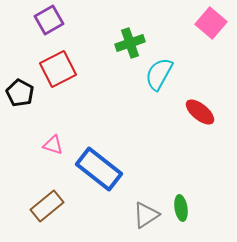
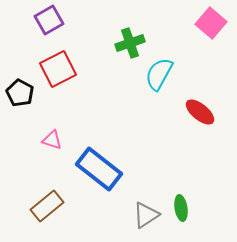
pink triangle: moved 1 px left, 5 px up
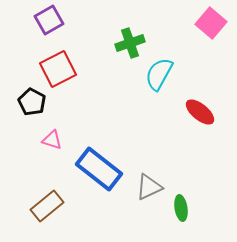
black pentagon: moved 12 px right, 9 px down
gray triangle: moved 3 px right, 28 px up; rotated 8 degrees clockwise
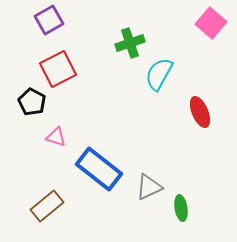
red ellipse: rotated 28 degrees clockwise
pink triangle: moved 4 px right, 3 px up
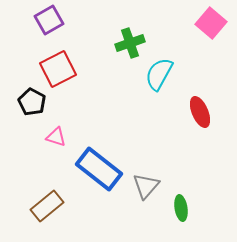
gray triangle: moved 3 px left, 1 px up; rotated 24 degrees counterclockwise
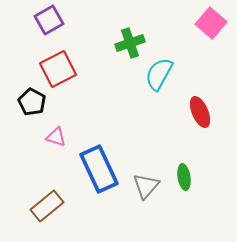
blue rectangle: rotated 27 degrees clockwise
green ellipse: moved 3 px right, 31 px up
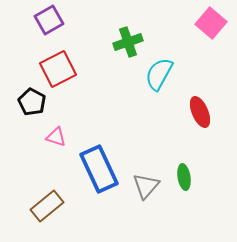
green cross: moved 2 px left, 1 px up
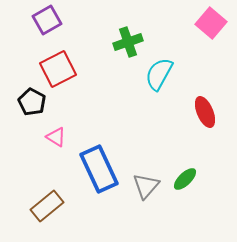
purple square: moved 2 px left
red ellipse: moved 5 px right
pink triangle: rotated 15 degrees clockwise
green ellipse: moved 1 px right, 2 px down; rotated 55 degrees clockwise
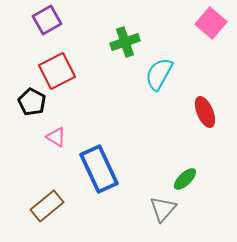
green cross: moved 3 px left
red square: moved 1 px left, 2 px down
gray triangle: moved 17 px right, 23 px down
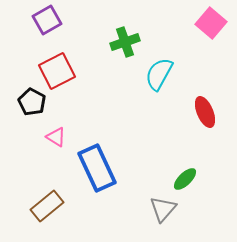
blue rectangle: moved 2 px left, 1 px up
